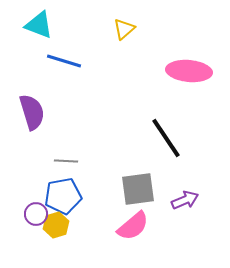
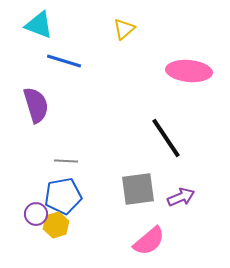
purple semicircle: moved 4 px right, 7 px up
purple arrow: moved 4 px left, 3 px up
pink semicircle: moved 16 px right, 15 px down
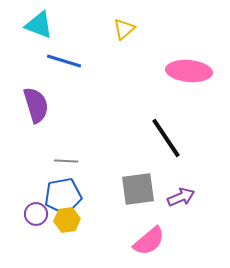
yellow hexagon: moved 11 px right, 5 px up; rotated 10 degrees clockwise
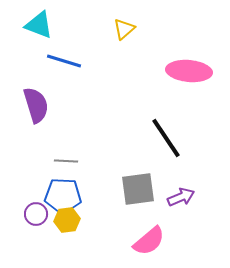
blue pentagon: rotated 12 degrees clockwise
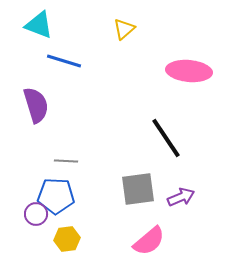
blue pentagon: moved 7 px left
yellow hexagon: moved 19 px down
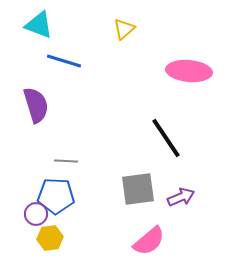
yellow hexagon: moved 17 px left, 1 px up
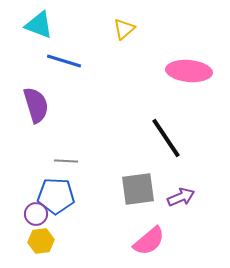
yellow hexagon: moved 9 px left, 3 px down
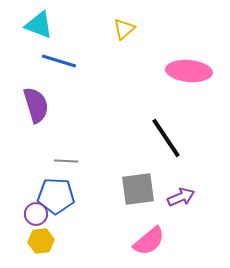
blue line: moved 5 px left
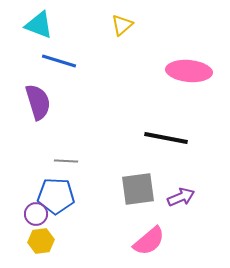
yellow triangle: moved 2 px left, 4 px up
purple semicircle: moved 2 px right, 3 px up
black line: rotated 45 degrees counterclockwise
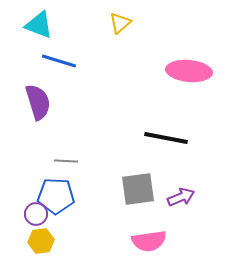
yellow triangle: moved 2 px left, 2 px up
pink semicircle: rotated 32 degrees clockwise
